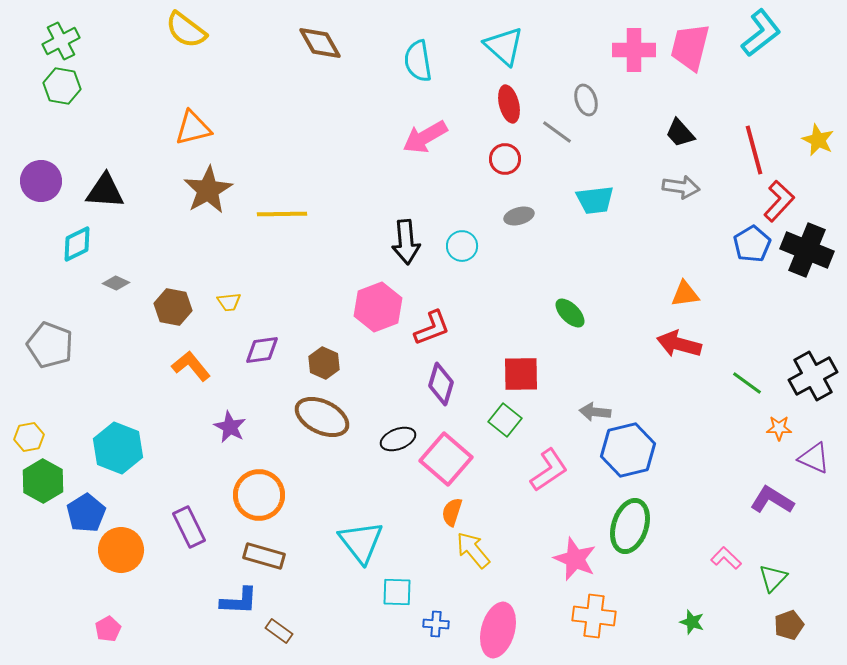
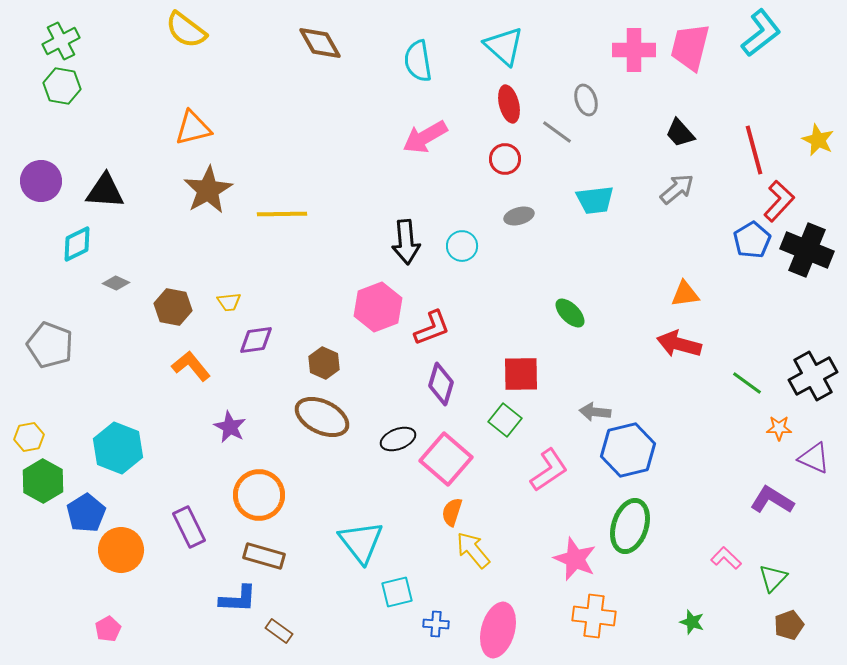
gray arrow at (681, 187): moved 4 px left, 2 px down; rotated 48 degrees counterclockwise
blue pentagon at (752, 244): moved 4 px up
purple diamond at (262, 350): moved 6 px left, 10 px up
cyan square at (397, 592): rotated 16 degrees counterclockwise
blue L-shape at (239, 601): moved 1 px left, 2 px up
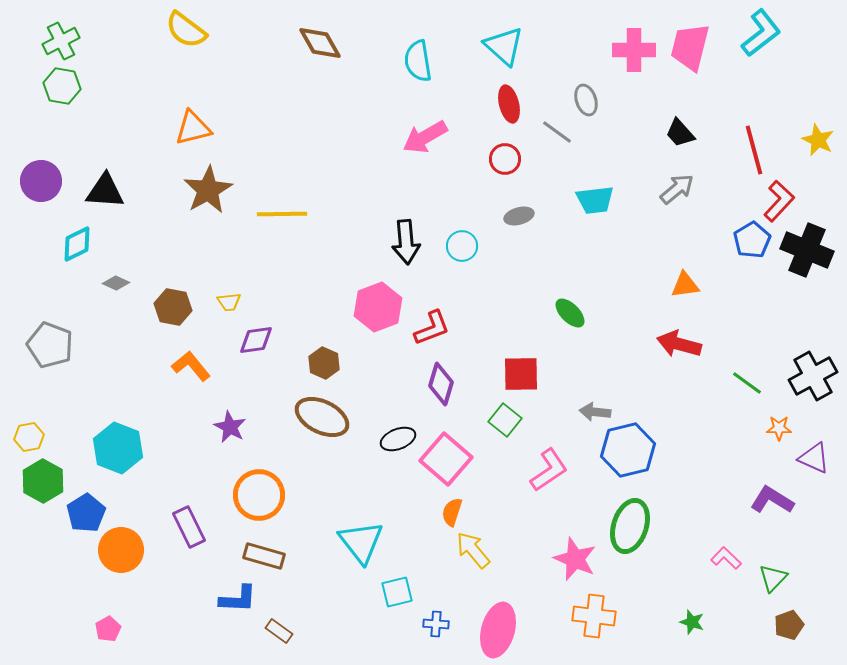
orange triangle at (685, 294): moved 9 px up
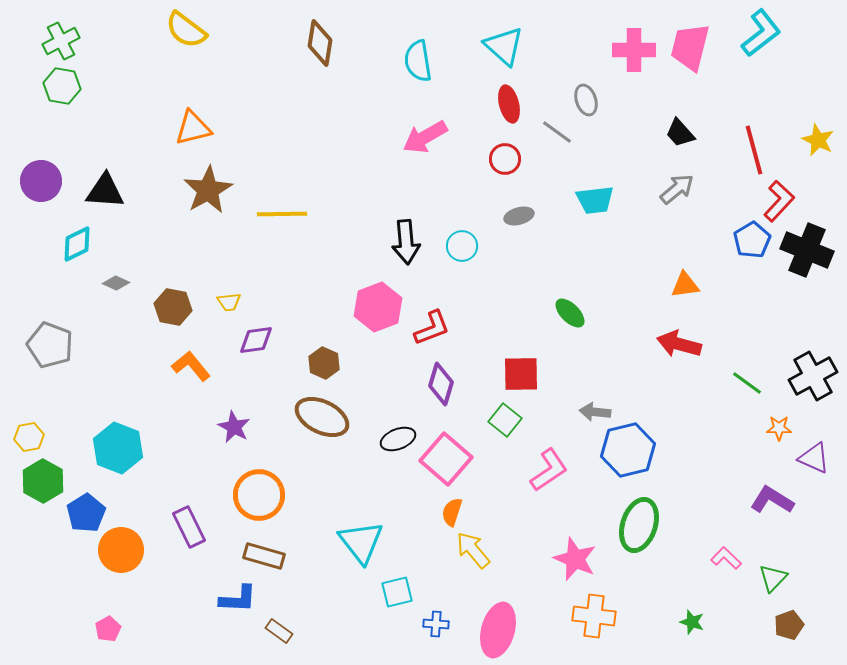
brown diamond at (320, 43): rotated 39 degrees clockwise
purple star at (230, 427): moved 4 px right
green ellipse at (630, 526): moved 9 px right, 1 px up
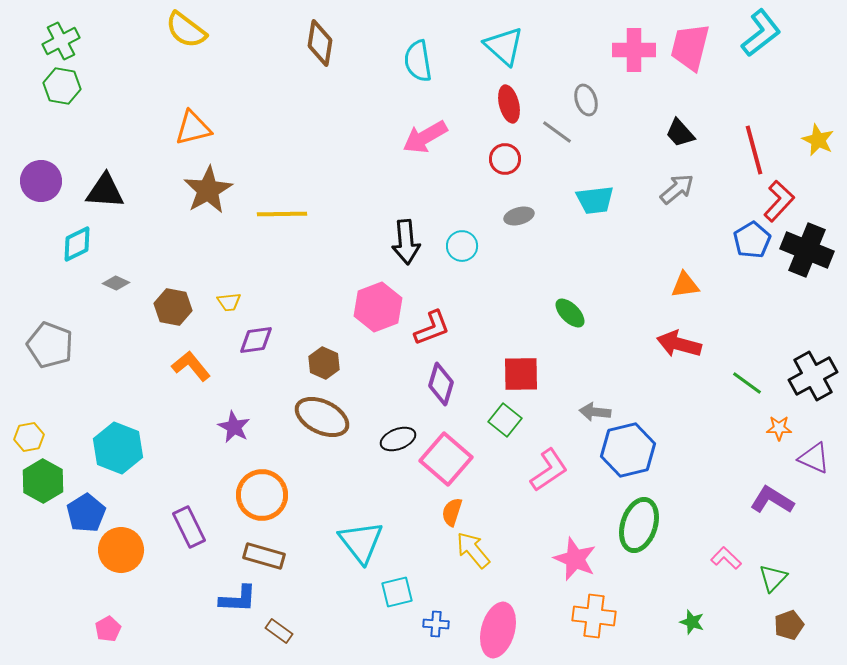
orange circle at (259, 495): moved 3 px right
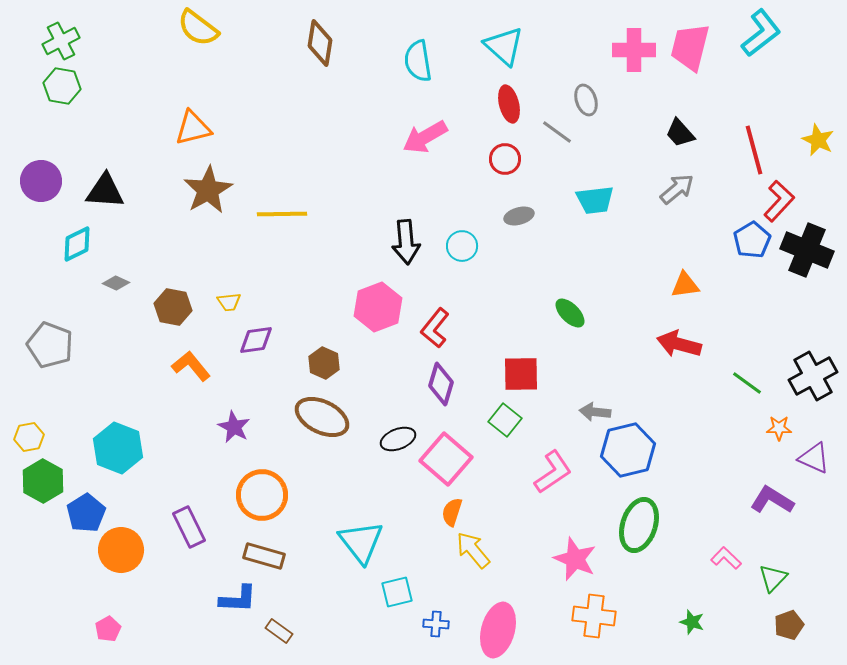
yellow semicircle at (186, 30): moved 12 px right, 2 px up
red L-shape at (432, 328): moved 3 px right; rotated 150 degrees clockwise
pink L-shape at (549, 470): moved 4 px right, 2 px down
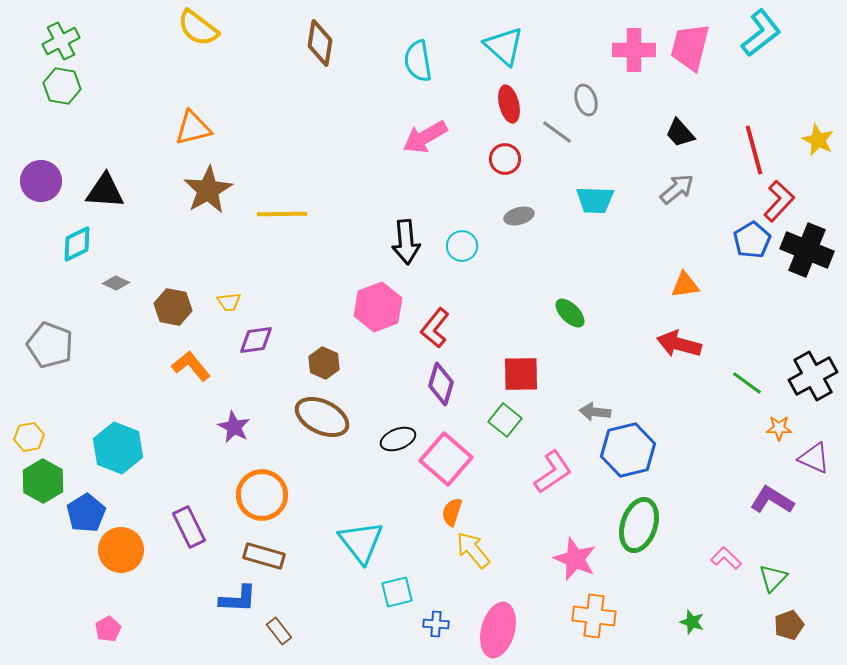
cyan trapezoid at (595, 200): rotated 9 degrees clockwise
brown rectangle at (279, 631): rotated 16 degrees clockwise
